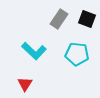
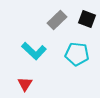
gray rectangle: moved 2 px left, 1 px down; rotated 12 degrees clockwise
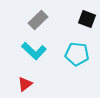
gray rectangle: moved 19 px left
red triangle: rotated 21 degrees clockwise
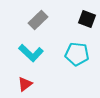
cyan L-shape: moved 3 px left, 2 px down
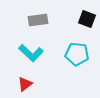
gray rectangle: rotated 36 degrees clockwise
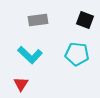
black square: moved 2 px left, 1 px down
cyan L-shape: moved 1 px left, 2 px down
red triangle: moved 4 px left; rotated 21 degrees counterclockwise
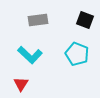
cyan pentagon: rotated 15 degrees clockwise
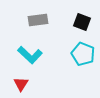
black square: moved 3 px left, 2 px down
cyan pentagon: moved 6 px right
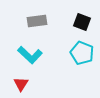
gray rectangle: moved 1 px left, 1 px down
cyan pentagon: moved 1 px left, 1 px up
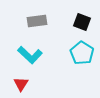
cyan pentagon: rotated 10 degrees clockwise
